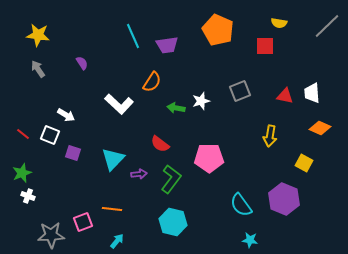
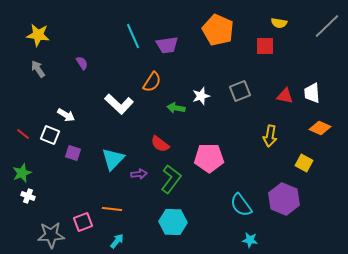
white star: moved 5 px up
cyan hexagon: rotated 12 degrees counterclockwise
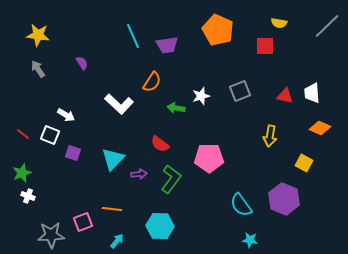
cyan hexagon: moved 13 px left, 4 px down
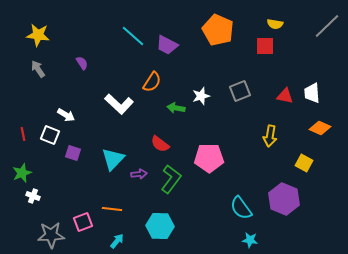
yellow semicircle: moved 4 px left, 1 px down
cyan line: rotated 25 degrees counterclockwise
purple trapezoid: rotated 35 degrees clockwise
red line: rotated 40 degrees clockwise
white cross: moved 5 px right
cyan semicircle: moved 3 px down
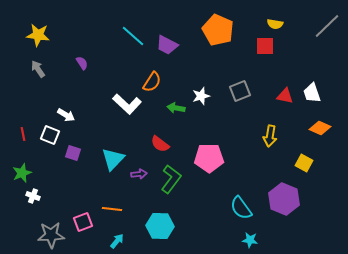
white trapezoid: rotated 15 degrees counterclockwise
white L-shape: moved 8 px right
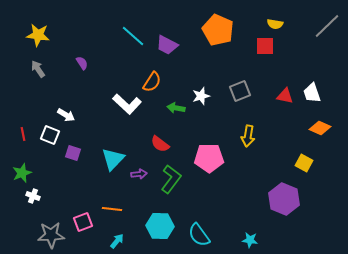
yellow arrow: moved 22 px left
cyan semicircle: moved 42 px left, 27 px down
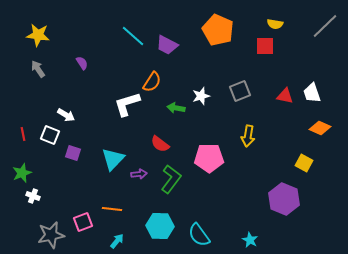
gray line: moved 2 px left
white L-shape: rotated 120 degrees clockwise
gray star: rotated 8 degrees counterclockwise
cyan star: rotated 21 degrees clockwise
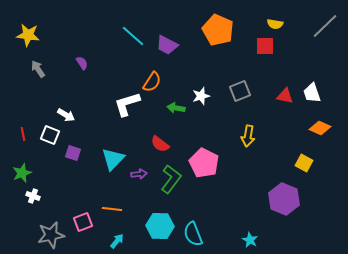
yellow star: moved 10 px left
pink pentagon: moved 5 px left, 5 px down; rotated 28 degrees clockwise
cyan semicircle: moved 6 px left, 1 px up; rotated 15 degrees clockwise
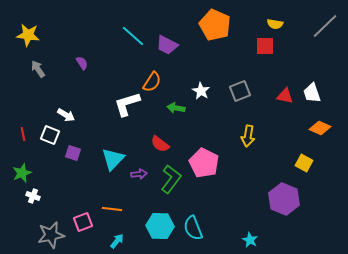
orange pentagon: moved 3 px left, 5 px up
white star: moved 5 px up; rotated 24 degrees counterclockwise
cyan semicircle: moved 6 px up
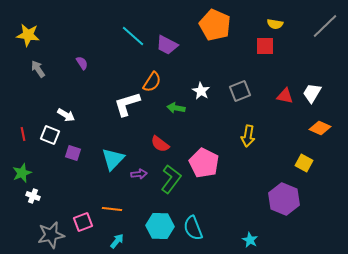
white trapezoid: rotated 50 degrees clockwise
